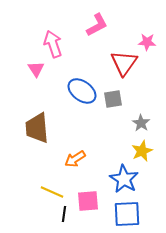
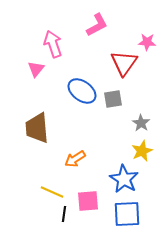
pink triangle: rotated 12 degrees clockwise
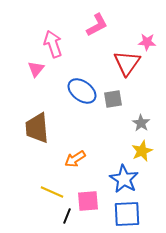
red triangle: moved 3 px right
black line: moved 3 px right, 2 px down; rotated 14 degrees clockwise
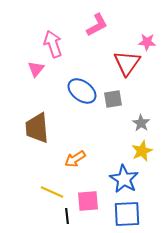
black line: rotated 28 degrees counterclockwise
